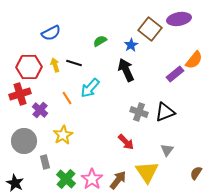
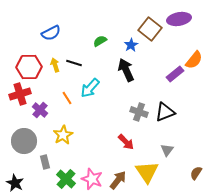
pink star: rotated 15 degrees counterclockwise
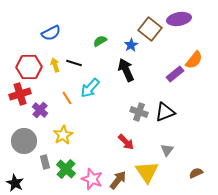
brown semicircle: rotated 32 degrees clockwise
green cross: moved 10 px up
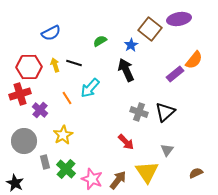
black triangle: rotated 20 degrees counterclockwise
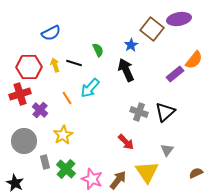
brown square: moved 2 px right
green semicircle: moved 2 px left, 9 px down; rotated 96 degrees clockwise
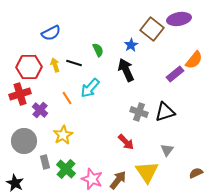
black triangle: rotated 25 degrees clockwise
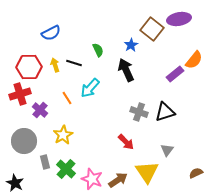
brown arrow: rotated 18 degrees clockwise
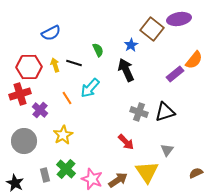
gray rectangle: moved 13 px down
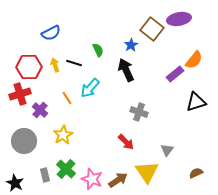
black triangle: moved 31 px right, 10 px up
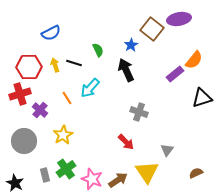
black triangle: moved 6 px right, 4 px up
green cross: rotated 12 degrees clockwise
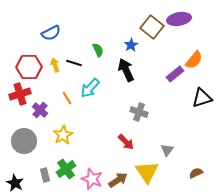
brown square: moved 2 px up
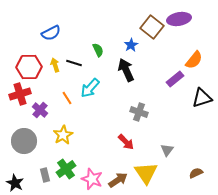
purple rectangle: moved 5 px down
yellow triangle: moved 1 px left, 1 px down
